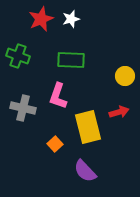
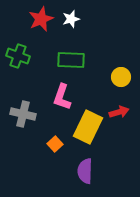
yellow circle: moved 4 px left, 1 px down
pink L-shape: moved 4 px right, 1 px down
gray cross: moved 6 px down
yellow rectangle: rotated 40 degrees clockwise
purple semicircle: rotated 45 degrees clockwise
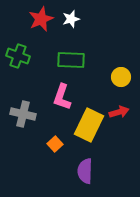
yellow rectangle: moved 1 px right, 2 px up
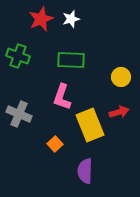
gray cross: moved 4 px left; rotated 10 degrees clockwise
yellow rectangle: moved 1 px right; rotated 48 degrees counterclockwise
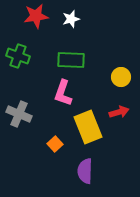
red star: moved 5 px left, 3 px up; rotated 15 degrees clockwise
pink L-shape: moved 1 px right, 4 px up
yellow rectangle: moved 2 px left, 2 px down
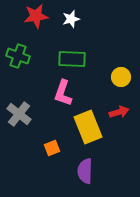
green rectangle: moved 1 px right, 1 px up
gray cross: rotated 15 degrees clockwise
orange square: moved 3 px left, 4 px down; rotated 21 degrees clockwise
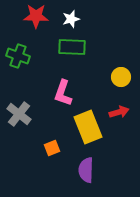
red star: rotated 10 degrees clockwise
green rectangle: moved 12 px up
purple semicircle: moved 1 px right, 1 px up
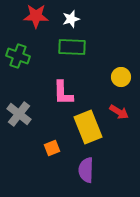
pink L-shape: rotated 20 degrees counterclockwise
red arrow: rotated 48 degrees clockwise
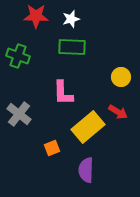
red arrow: moved 1 px left
yellow rectangle: rotated 72 degrees clockwise
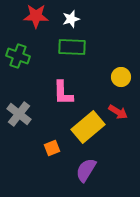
purple semicircle: rotated 30 degrees clockwise
